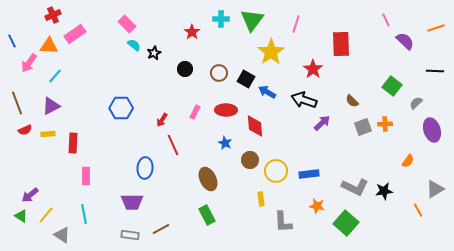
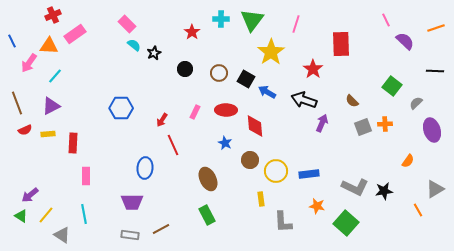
purple arrow at (322, 123): rotated 24 degrees counterclockwise
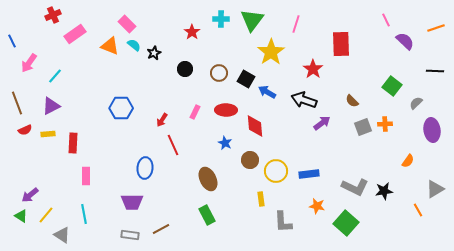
orange triangle at (49, 46): moved 61 px right; rotated 18 degrees clockwise
purple arrow at (322, 123): rotated 30 degrees clockwise
purple ellipse at (432, 130): rotated 10 degrees clockwise
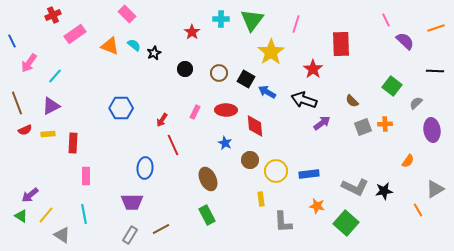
pink rectangle at (127, 24): moved 10 px up
gray rectangle at (130, 235): rotated 66 degrees counterclockwise
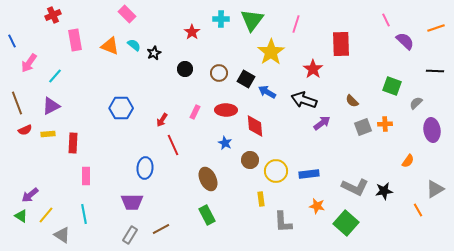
pink rectangle at (75, 34): moved 6 px down; rotated 65 degrees counterclockwise
green square at (392, 86): rotated 18 degrees counterclockwise
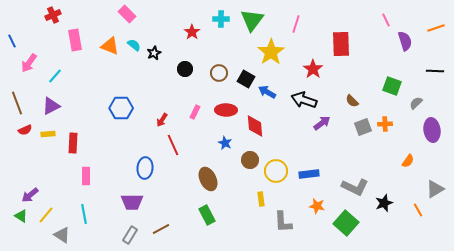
purple semicircle at (405, 41): rotated 30 degrees clockwise
black star at (384, 191): moved 12 px down; rotated 12 degrees counterclockwise
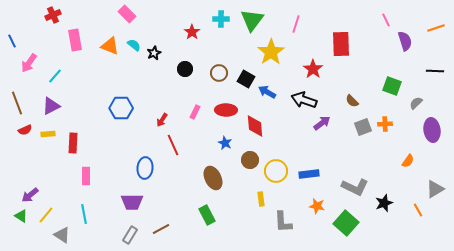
brown ellipse at (208, 179): moved 5 px right, 1 px up
